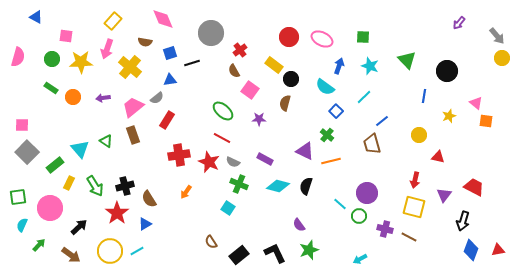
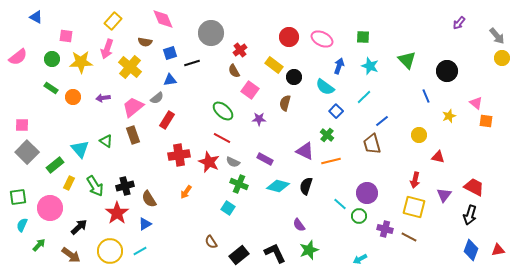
pink semicircle at (18, 57): rotated 36 degrees clockwise
black circle at (291, 79): moved 3 px right, 2 px up
blue line at (424, 96): moved 2 px right; rotated 32 degrees counterclockwise
black arrow at (463, 221): moved 7 px right, 6 px up
cyan line at (137, 251): moved 3 px right
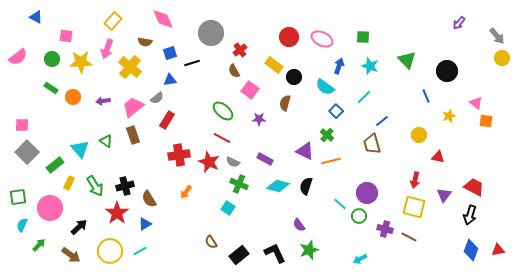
purple arrow at (103, 98): moved 3 px down
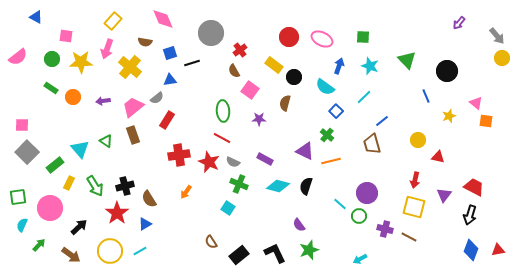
green ellipse at (223, 111): rotated 45 degrees clockwise
yellow circle at (419, 135): moved 1 px left, 5 px down
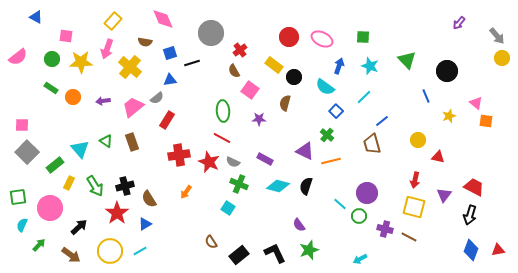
brown rectangle at (133, 135): moved 1 px left, 7 px down
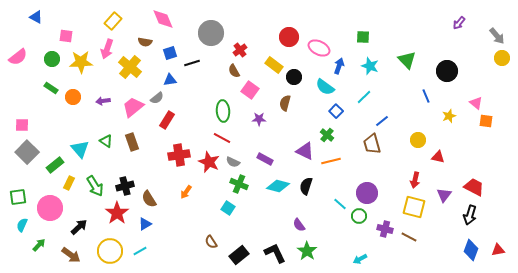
pink ellipse at (322, 39): moved 3 px left, 9 px down
green star at (309, 250): moved 2 px left, 1 px down; rotated 18 degrees counterclockwise
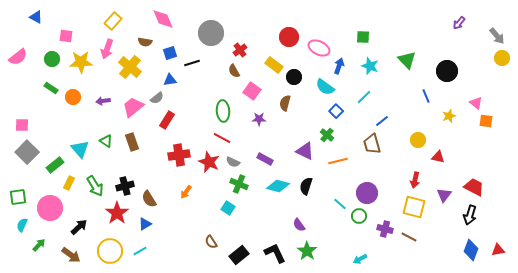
pink square at (250, 90): moved 2 px right, 1 px down
orange line at (331, 161): moved 7 px right
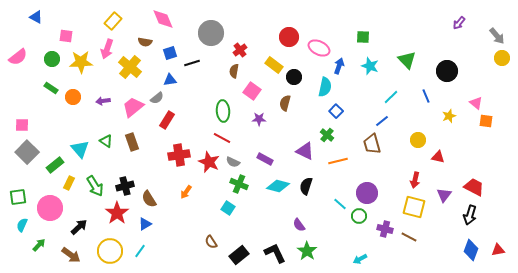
brown semicircle at (234, 71): rotated 40 degrees clockwise
cyan semicircle at (325, 87): rotated 114 degrees counterclockwise
cyan line at (364, 97): moved 27 px right
cyan line at (140, 251): rotated 24 degrees counterclockwise
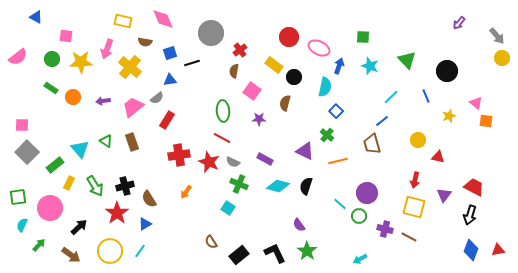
yellow rectangle at (113, 21): moved 10 px right; rotated 60 degrees clockwise
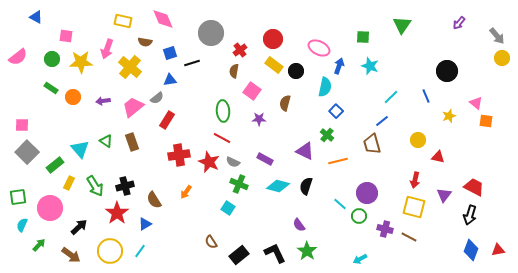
red circle at (289, 37): moved 16 px left, 2 px down
green triangle at (407, 60): moved 5 px left, 35 px up; rotated 18 degrees clockwise
black circle at (294, 77): moved 2 px right, 6 px up
brown semicircle at (149, 199): moved 5 px right, 1 px down
